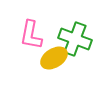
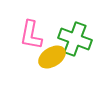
yellow ellipse: moved 2 px left, 1 px up
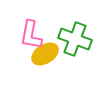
yellow ellipse: moved 7 px left, 3 px up
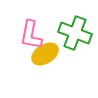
green cross: moved 6 px up
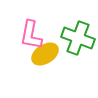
green cross: moved 3 px right, 5 px down
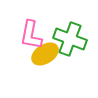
green cross: moved 8 px left, 1 px down
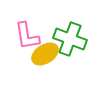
pink L-shape: moved 4 px left, 1 px down; rotated 20 degrees counterclockwise
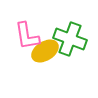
yellow ellipse: moved 3 px up
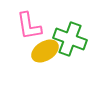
pink L-shape: moved 2 px right, 10 px up
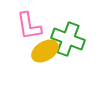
green cross: moved 2 px left
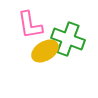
pink L-shape: moved 1 px right, 1 px up
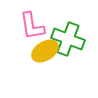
pink L-shape: moved 2 px right, 1 px down
